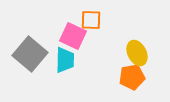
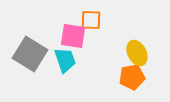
pink square: rotated 16 degrees counterclockwise
gray square: rotated 8 degrees counterclockwise
cyan trapezoid: rotated 20 degrees counterclockwise
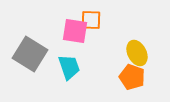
pink square: moved 2 px right, 5 px up
cyan trapezoid: moved 4 px right, 7 px down
orange pentagon: rotated 30 degrees clockwise
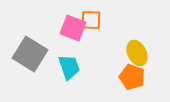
pink square: moved 2 px left, 3 px up; rotated 12 degrees clockwise
